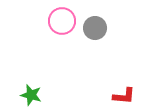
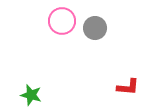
red L-shape: moved 4 px right, 9 px up
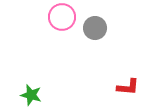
pink circle: moved 4 px up
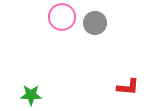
gray circle: moved 5 px up
green star: rotated 15 degrees counterclockwise
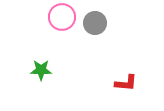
red L-shape: moved 2 px left, 4 px up
green star: moved 10 px right, 25 px up
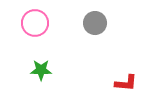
pink circle: moved 27 px left, 6 px down
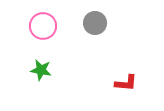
pink circle: moved 8 px right, 3 px down
green star: rotated 10 degrees clockwise
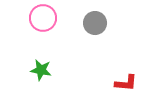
pink circle: moved 8 px up
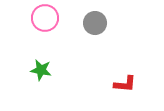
pink circle: moved 2 px right
red L-shape: moved 1 px left, 1 px down
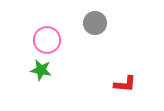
pink circle: moved 2 px right, 22 px down
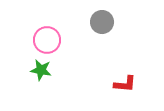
gray circle: moved 7 px right, 1 px up
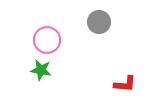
gray circle: moved 3 px left
